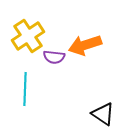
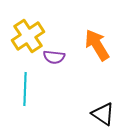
orange arrow: moved 12 px right; rotated 76 degrees clockwise
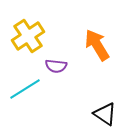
purple semicircle: moved 2 px right, 9 px down
cyan line: rotated 56 degrees clockwise
black triangle: moved 2 px right
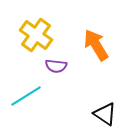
yellow cross: moved 8 px right, 1 px up; rotated 20 degrees counterclockwise
orange arrow: moved 1 px left
cyan line: moved 1 px right, 7 px down
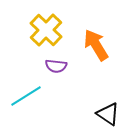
yellow cross: moved 10 px right, 5 px up; rotated 8 degrees clockwise
black triangle: moved 3 px right
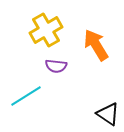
yellow cross: rotated 16 degrees clockwise
